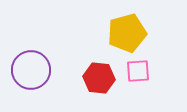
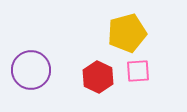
red hexagon: moved 1 px left, 1 px up; rotated 20 degrees clockwise
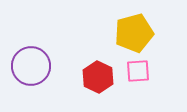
yellow pentagon: moved 7 px right
purple circle: moved 4 px up
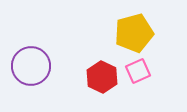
pink square: rotated 20 degrees counterclockwise
red hexagon: moved 4 px right
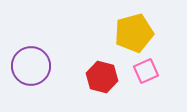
pink square: moved 8 px right
red hexagon: rotated 12 degrees counterclockwise
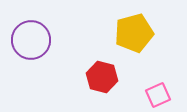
purple circle: moved 26 px up
pink square: moved 12 px right, 24 px down
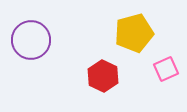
red hexagon: moved 1 px right, 1 px up; rotated 12 degrees clockwise
pink square: moved 8 px right, 26 px up
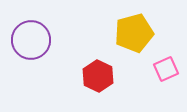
red hexagon: moved 5 px left
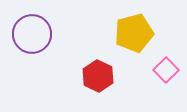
purple circle: moved 1 px right, 6 px up
pink square: moved 1 px down; rotated 20 degrees counterclockwise
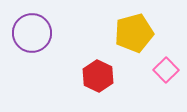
purple circle: moved 1 px up
